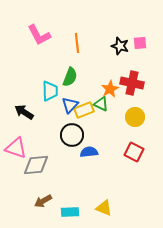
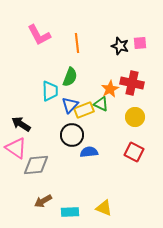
black arrow: moved 3 px left, 12 px down
pink triangle: rotated 15 degrees clockwise
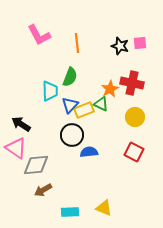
brown arrow: moved 11 px up
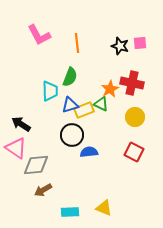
blue triangle: rotated 30 degrees clockwise
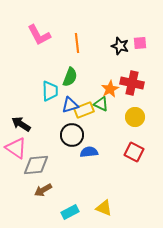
cyan rectangle: rotated 24 degrees counterclockwise
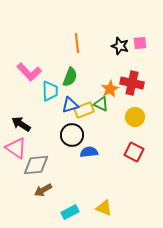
pink L-shape: moved 10 px left, 37 px down; rotated 15 degrees counterclockwise
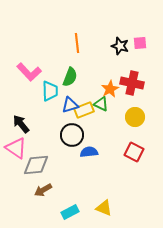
black arrow: rotated 18 degrees clockwise
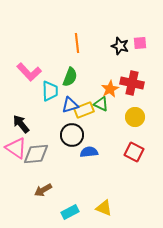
gray diamond: moved 11 px up
